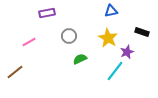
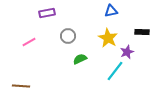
black rectangle: rotated 16 degrees counterclockwise
gray circle: moved 1 px left
brown line: moved 6 px right, 14 px down; rotated 42 degrees clockwise
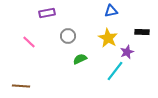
pink line: rotated 72 degrees clockwise
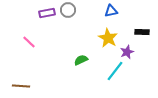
gray circle: moved 26 px up
green semicircle: moved 1 px right, 1 px down
